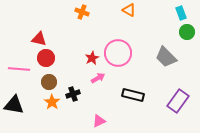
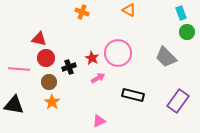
red star: rotated 16 degrees counterclockwise
black cross: moved 4 px left, 27 px up
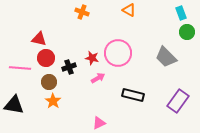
red star: rotated 16 degrees counterclockwise
pink line: moved 1 px right, 1 px up
orange star: moved 1 px right, 1 px up
pink triangle: moved 2 px down
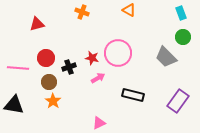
green circle: moved 4 px left, 5 px down
red triangle: moved 2 px left, 15 px up; rotated 28 degrees counterclockwise
pink line: moved 2 px left
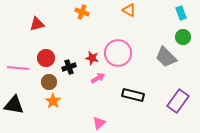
pink triangle: rotated 16 degrees counterclockwise
